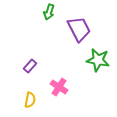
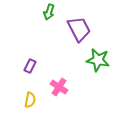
purple rectangle: rotated 16 degrees counterclockwise
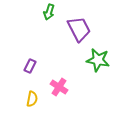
yellow semicircle: moved 2 px right, 1 px up
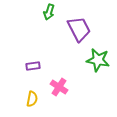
purple rectangle: moved 3 px right; rotated 56 degrees clockwise
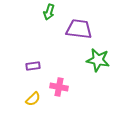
purple trapezoid: rotated 56 degrees counterclockwise
pink cross: rotated 24 degrees counterclockwise
yellow semicircle: moved 1 px right; rotated 35 degrees clockwise
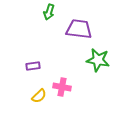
pink cross: moved 3 px right
yellow semicircle: moved 6 px right, 3 px up
